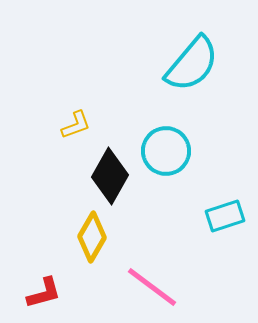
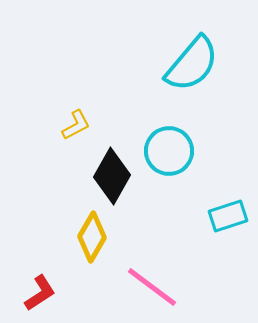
yellow L-shape: rotated 8 degrees counterclockwise
cyan circle: moved 3 px right
black diamond: moved 2 px right
cyan rectangle: moved 3 px right
red L-shape: moved 4 px left; rotated 18 degrees counterclockwise
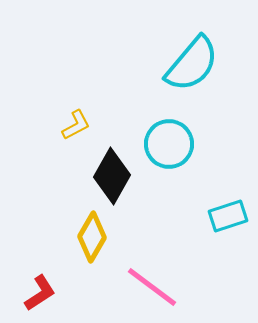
cyan circle: moved 7 px up
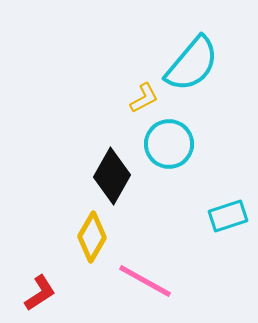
yellow L-shape: moved 68 px right, 27 px up
pink line: moved 7 px left, 6 px up; rotated 8 degrees counterclockwise
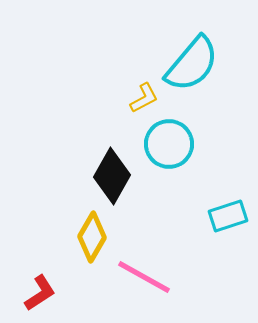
pink line: moved 1 px left, 4 px up
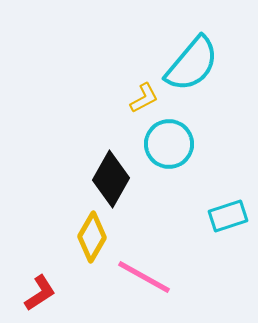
black diamond: moved 1 px left, 3 px down
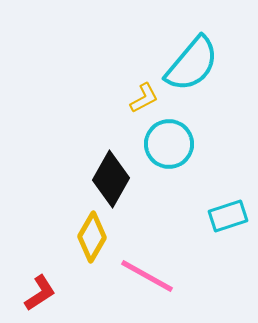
pink line: moved 3 px right, 1 px up
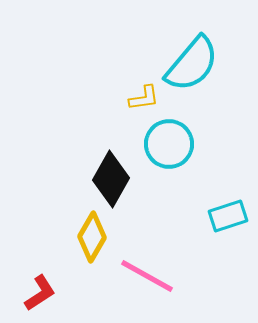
yellow L-shape: rotated 20 degrees clockwise
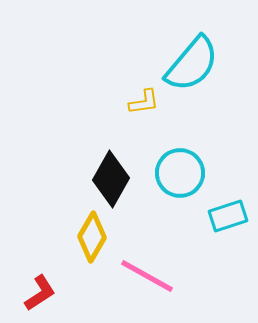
yellow L-shape: moved 4 px down
cyan circle: moved 11 px right, 29 px down
